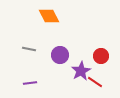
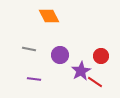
purple line: moved 4 px right, 4 px up; rotated 16 degrees clockwise
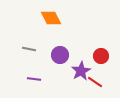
orange diamond: moved 2 px right, 2 px down
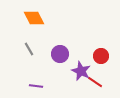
orange diamond: moved 17 px left
gray line: rotated 48 degrees clockwise
purple circle: moved 1 px up
purple star: rotated 18 degrees counterclockwise
purple line: moved 2 px right, 7 px down
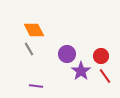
orange diamond: moved 12 px down
purple circle: moved 7 px right
purple star: rotated 12 degrees clockwise
red line: moved 10 px right, 6 px up; rotated 21 degrees clockwise
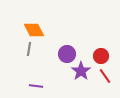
gray line: rotated 40 degrees clockwise
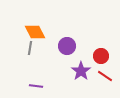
orange diamond: moved 1 px right, 2 px down
gray line: moved 1 px right, 1 px up
purple circle: moved 8 px up
red line: rotated 21 degrees counterclockwise
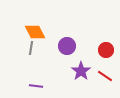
gray line: moved 1 px right
red circle: moved 5 px right, 6 px up
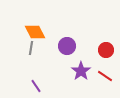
purple line: rotated 48 degrees clockwise
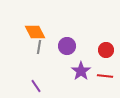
gray line: moved 8 px right, 1 px up
red line: rotated 28 degrees counterclockwise
